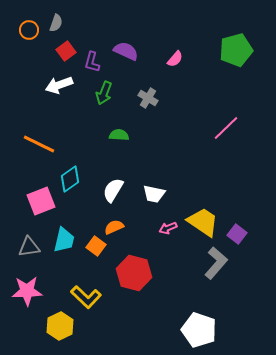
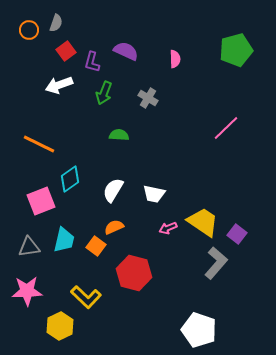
pink semicircle: rotated 42 degrees counterclockwise
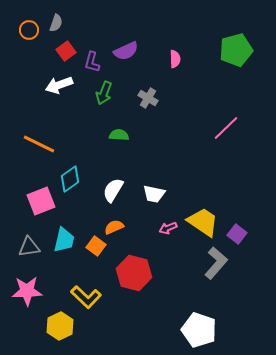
purple semicircle: rotated 130 degrees clockwise
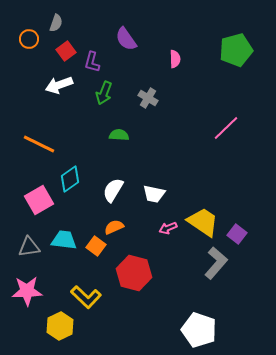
orange circle: moved 9 px down
purple semicircle: moved 12 px up; rotated 80 degrees clockwise
pink square: moved 2 px left, 1 px up; rotated 8 degrees counterclockwise
cyan trapezoid: rotated 96 degrees counterclockwise
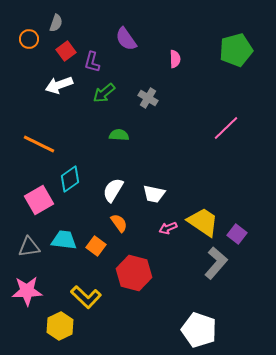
green arrow: rotated 30 degrees clockwise
orange semicircle: moved 5 px right, 4 px up; rotated 78 degrees clockwise
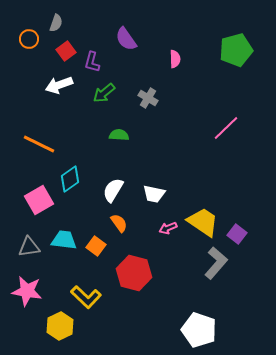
pink star: rotated 12 degrees clockwise
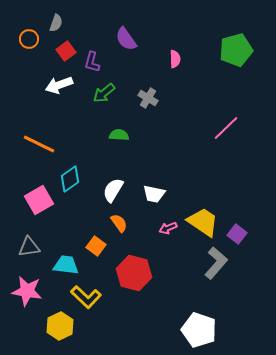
cyan trapezoid: moved 2 px right, 25 px down
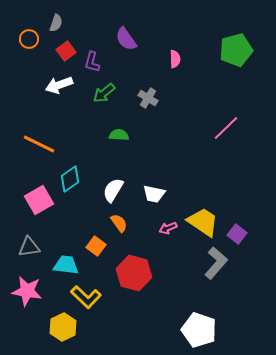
yellow hexagon: moved 3 px right, 1 px down
